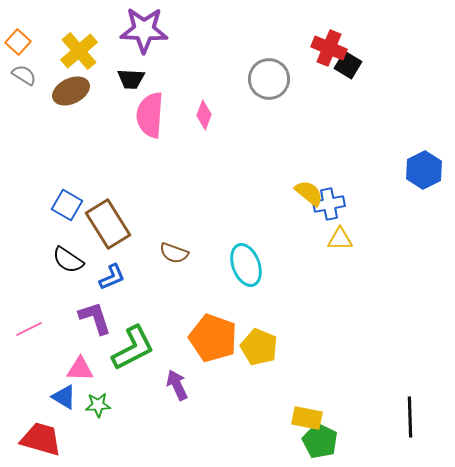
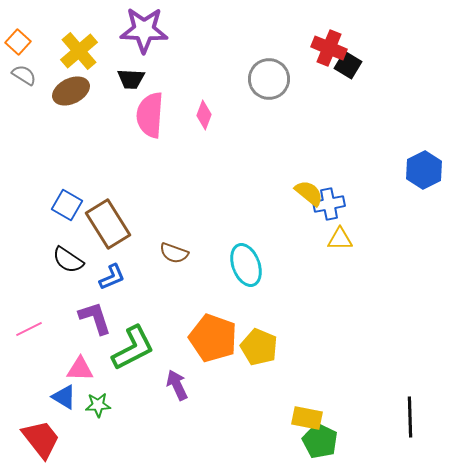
red trapezoid: rotated 36 degrees clockwise
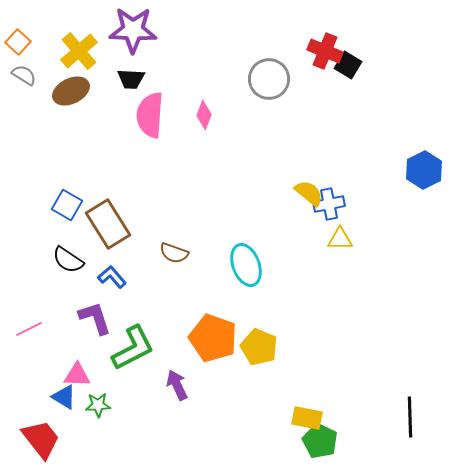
purple star: moved 11 px left
red cross: moved 4 px left, 3 px down
blue L-shape: rotated 108 degrees counterclockwise
pink triangle: moved 3 px left, 6 px down
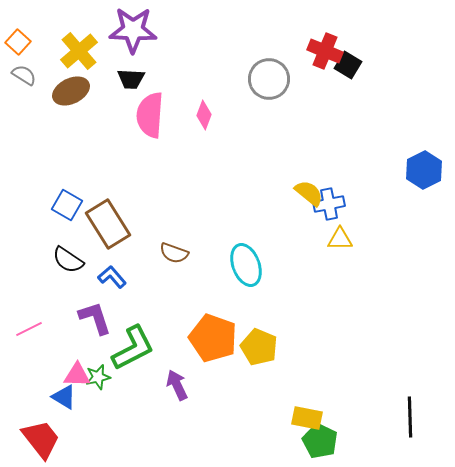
green star: moved 28 px up; rotated 10 degrees counterclockwise
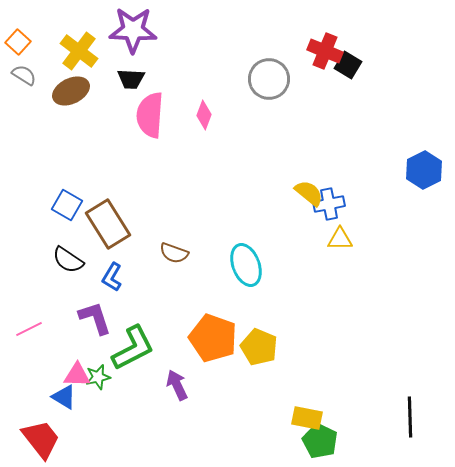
yellow cross: rotated 12 degrees counterclockwise
blue L-shape: rotated 108 degrees counterclockwise
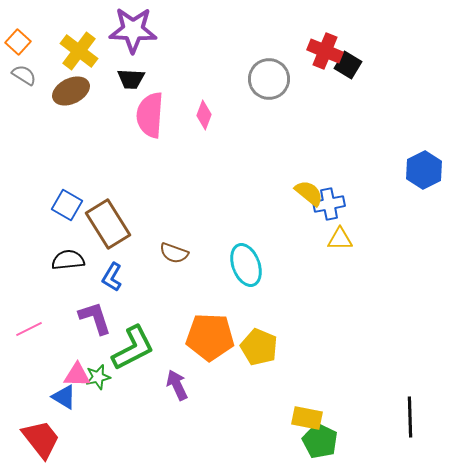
black semicircle: rotated 140 degrees clockwise
orange pentagon: moved 3 px left, 1 px up; rotated 18 degrees counterclockwise
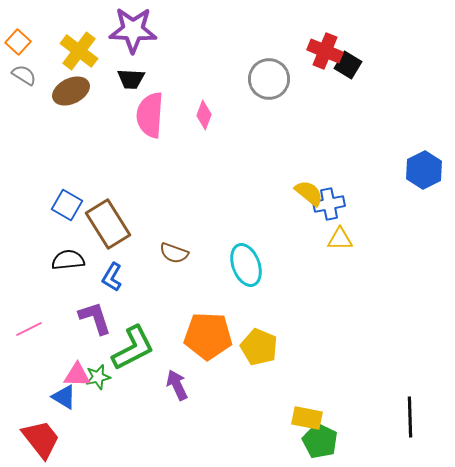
orange pentagon: moved 2 px left, 1 px up
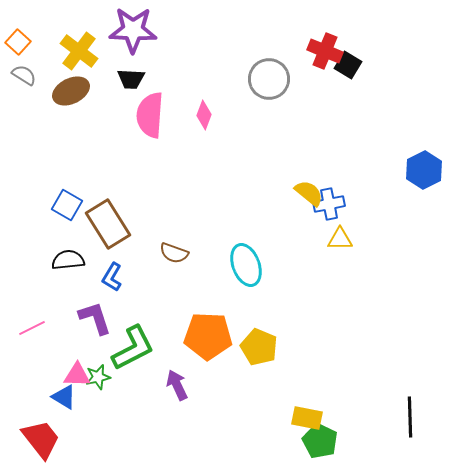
pink line: moved 3 px right, 1 px up
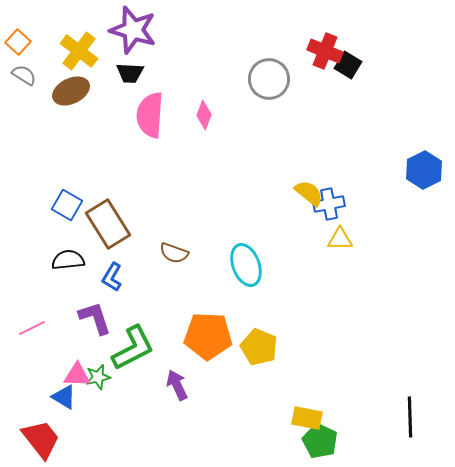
purple star: rotated 15 degrees clockwise
black trapezoid: moved 1 px left, 6 px up
